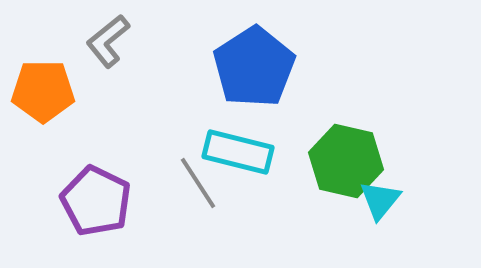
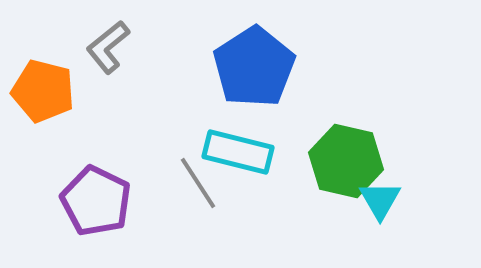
gray L-shape: moved 6 px down
orange pentagon: rotated 14 degrees clockwise
cyan triangle: rotated 9 degrees counterclockwise
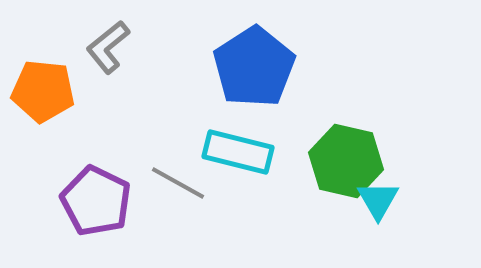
orange pentagon: rotated 8 degrees counterclockwise
gray line: moved 20 px left; rotated 28 degrees counterclockwise
cyan triangle: moved 2 px left
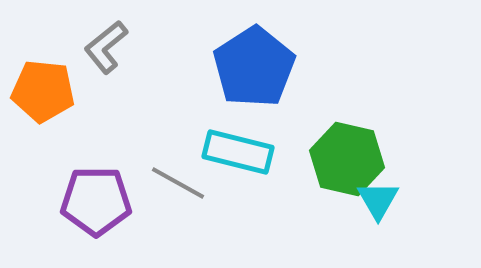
gray L-shape: moved 2 px left
green hexagon: moved 1 px right, 2 px up
purple pentagon: rotated 26 degrees counterclockwise
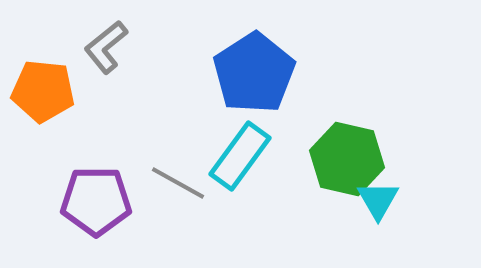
blue pentagon: moved 6 px down
cyan rectangle: moved 2 px right, 4 px down; rotated 68 degrees counterclockwise
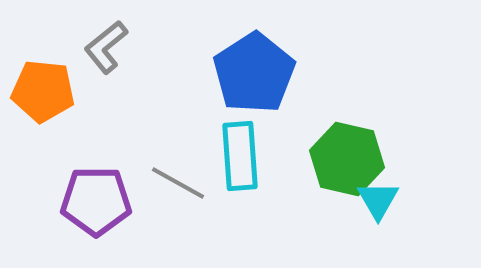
cyan rectangle: rotated 40 degrees counterclockwise
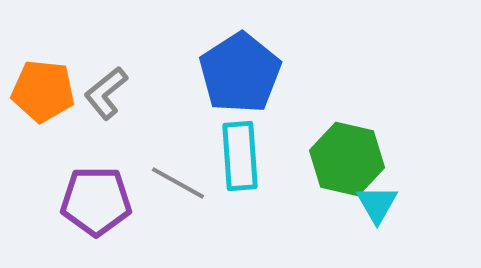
gray L-shape: moved 46 px down
blue pentagon: moved 14 px left
cyan triangle: moved 1 px left, 4 px down
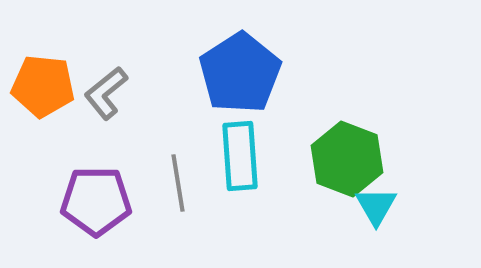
orange pentagon: moved 5 px up
green hexagon: rotated 8 degrees clockwise
gray line: rotated 52 degrees clockwise
cyan triangle: moved 1 px left, 2 px down
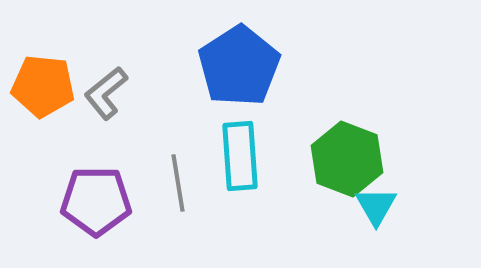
blue pentagon: moved 1 px left, 7 px up
